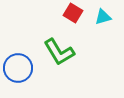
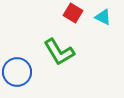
cyan triangle: rotated 42 degrees clockwise
blue circle: moved 1 px left, 4 px down
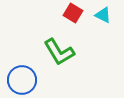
cyan triangle: moved 2 px up
blue circle: moved 5 px right, 8 px down
